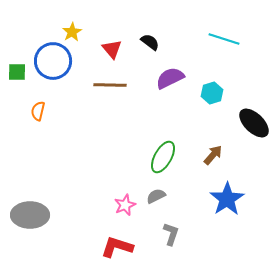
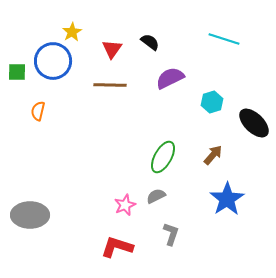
red triangle: rotated 15 degrees clockwise
cyan hexagon: moved 9 px down
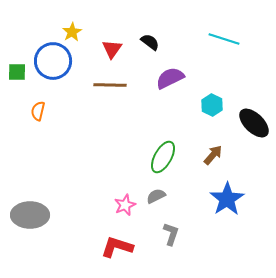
cyan hexagon: moved 3 px down; rotated 15 degrees counterclockwise
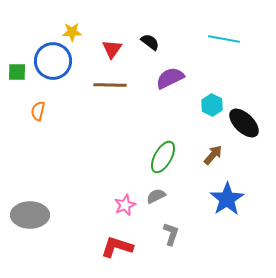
yellow star: rotated 30 degrees clockwise
cyan line: rotated 8 degrees counterclockwise
black ellipse: moved 10 px left
